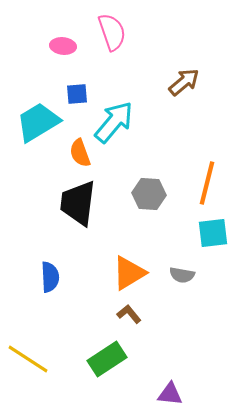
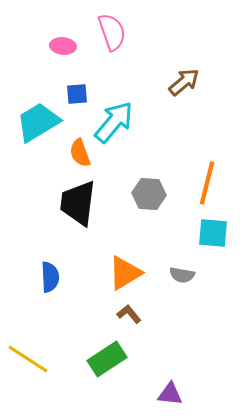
cyan square: rotated 12 degrees clockwise
orange triangle: moved 4 px left
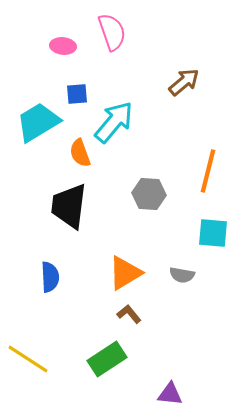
orange line: moved 1 px right, 12 px up
black trapezoid: moved 9 px left, 3 px down
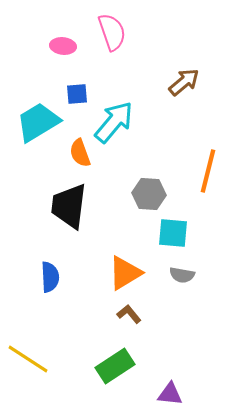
cyan square: moved 40 px left
green rectangle: moved 8 px right, 7 px down
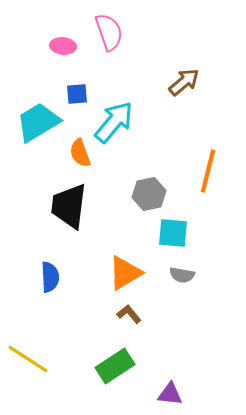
pink semicircle: moved 3 px left
gray hexagon: rotated 16 degrees counterclockwise
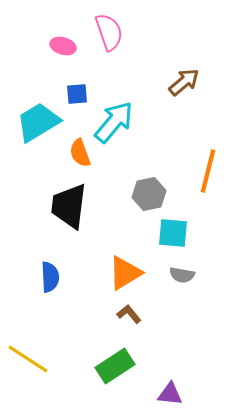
pink ellipse: rotated 10 degrees clockwise
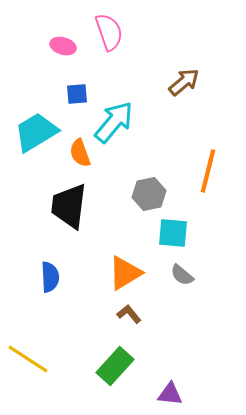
cyan trapezoid: moved 2 px left, 10 px down
gray semicircle: rotated 30 degrees clockwise
green rectangle: rotated 15 degrees counterclockwise
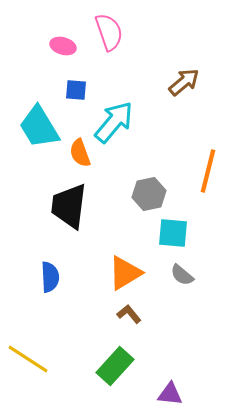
blue square: moved 1 px left, 4 px up; rotated 10 degrees clockwise
cyan trapezoid: moved 3 px right, 5 px up; rotated 90 degrees counterclockwise
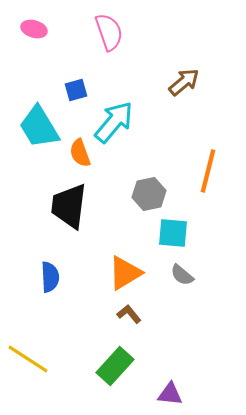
pink ellipse: moved 29 px left, 17 px up
blue square: rotated 20 degrees counterclockwise
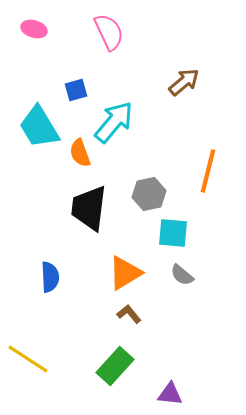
pink semicircle: rotated 6 degrees counterclockwise
black trapezoid: moved 20 px right, 2 px down
